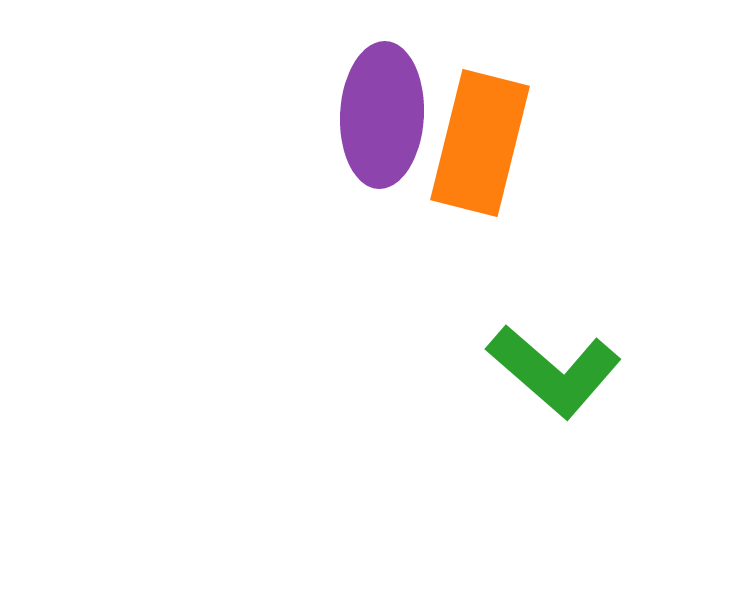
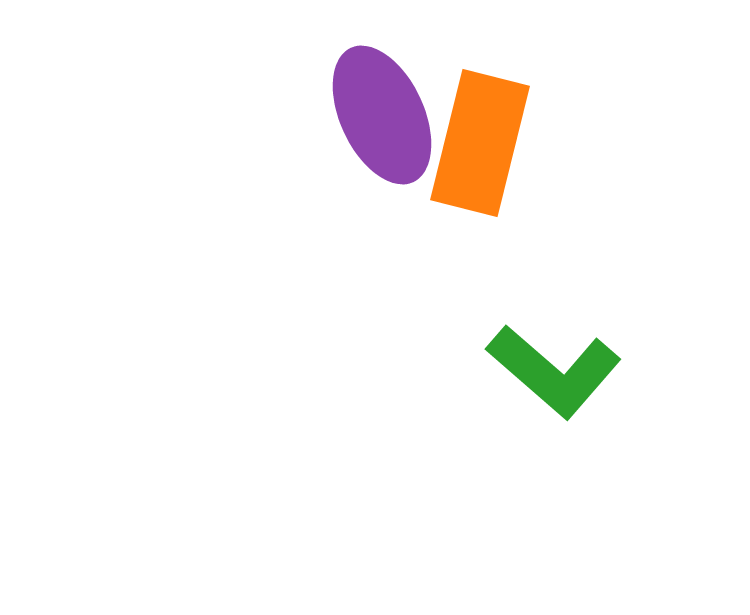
purple ellipse: rotated 28 degrees counterclockwise
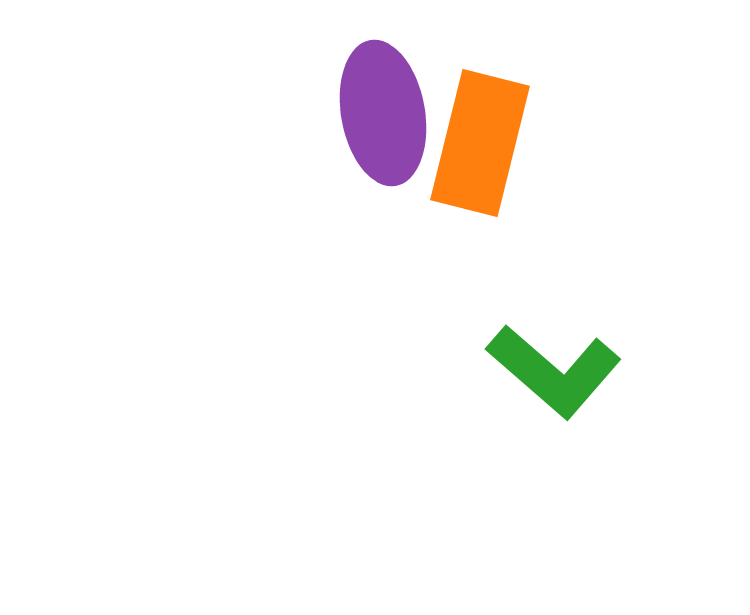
purple ellipse: moved 1 px right, 2 px up; rotated 15 degrees clockwise
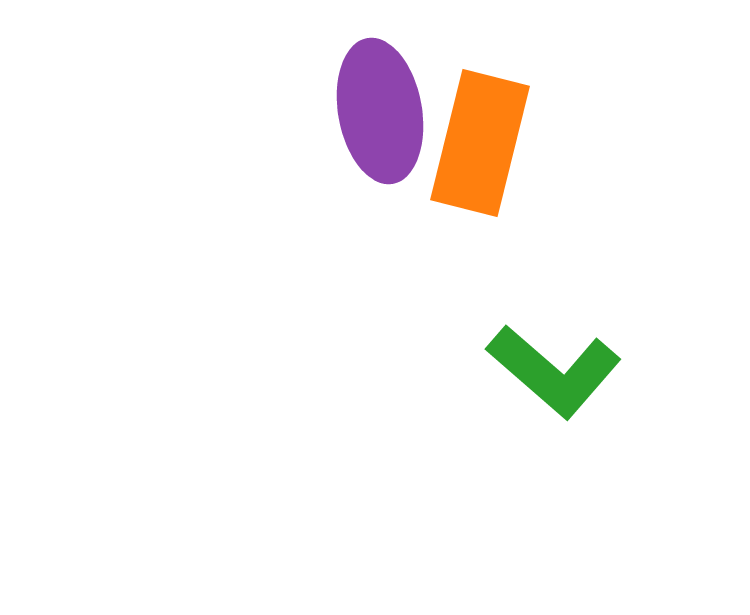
purple ellipse: moved 3 px left, 2 px up
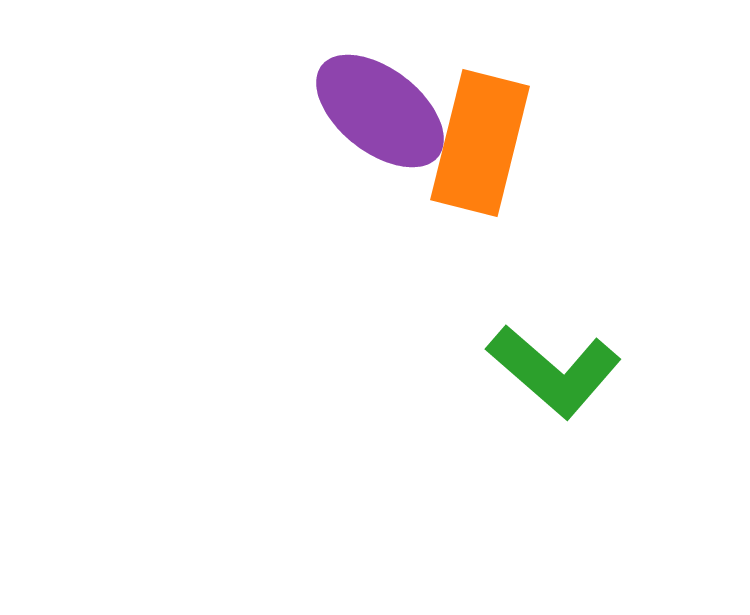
purple ellipse: rotated 42 degrees counterclockwise
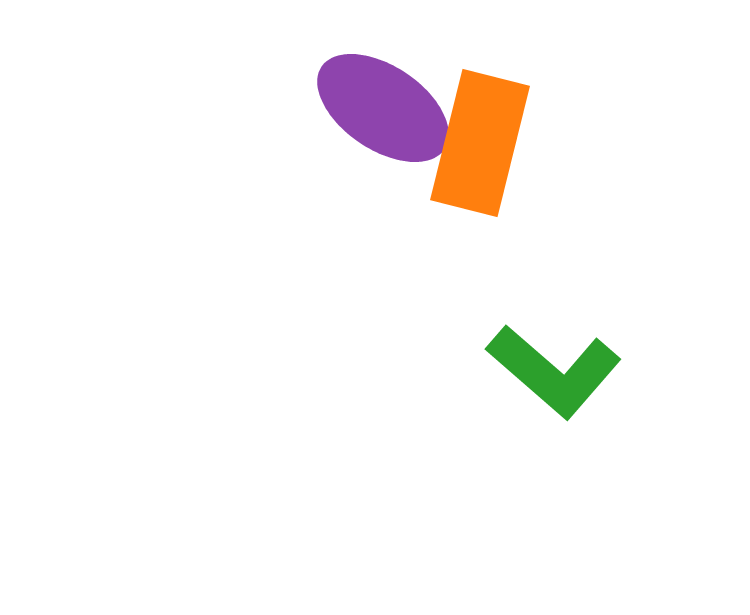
purple ellipse: moved 3 px right, 3 px up; rotated 4 degrees counterclockwise
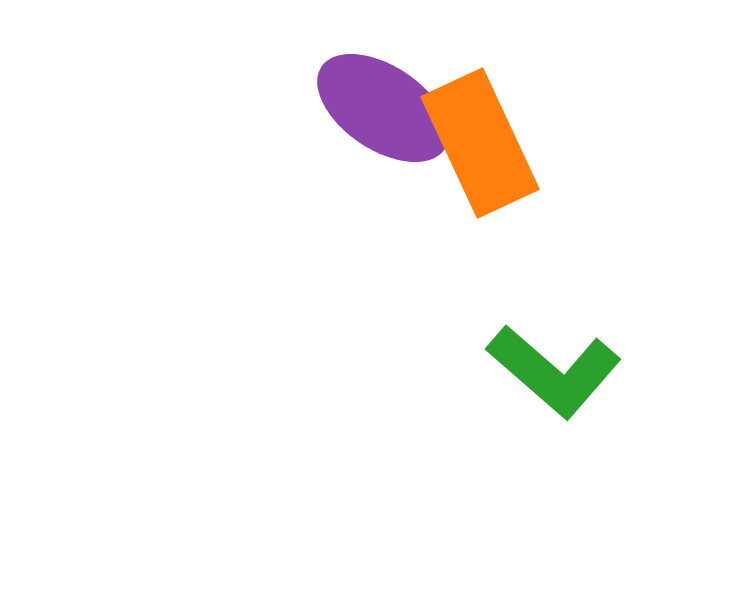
orange rectangle: rotated 39 degrees counterclockwise
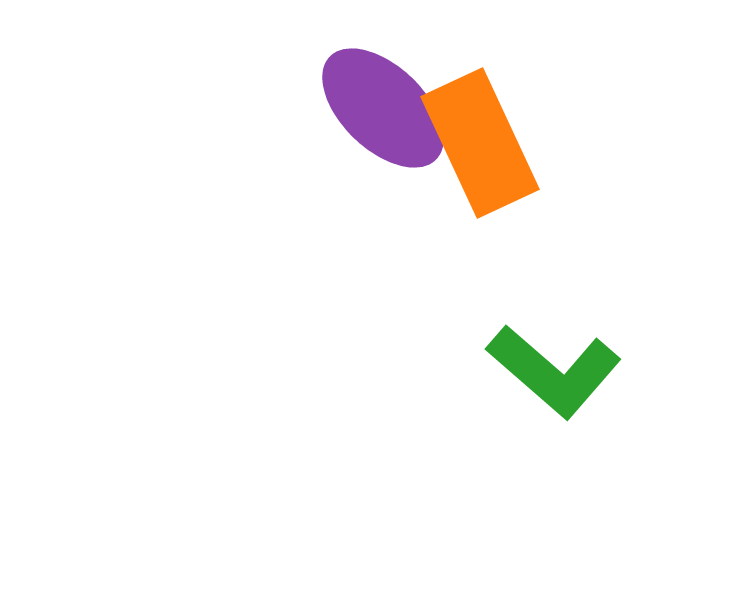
purple ellipse: rotated 10 degrees clockwise
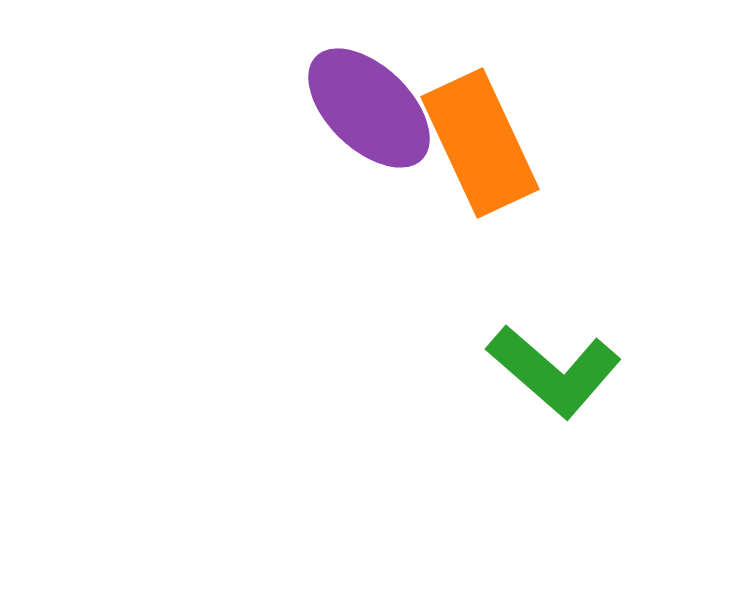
purple ellipse: moved 14 px left
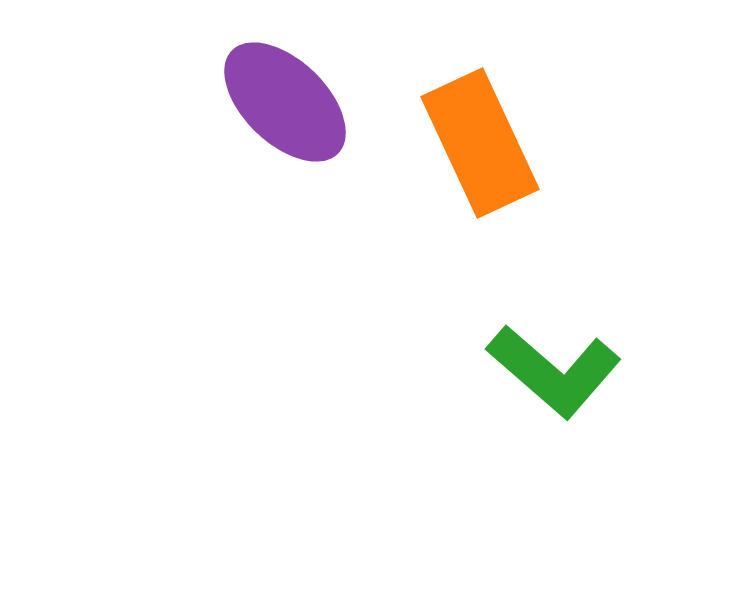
purple ellipse: moved 84 px left, 6 px up
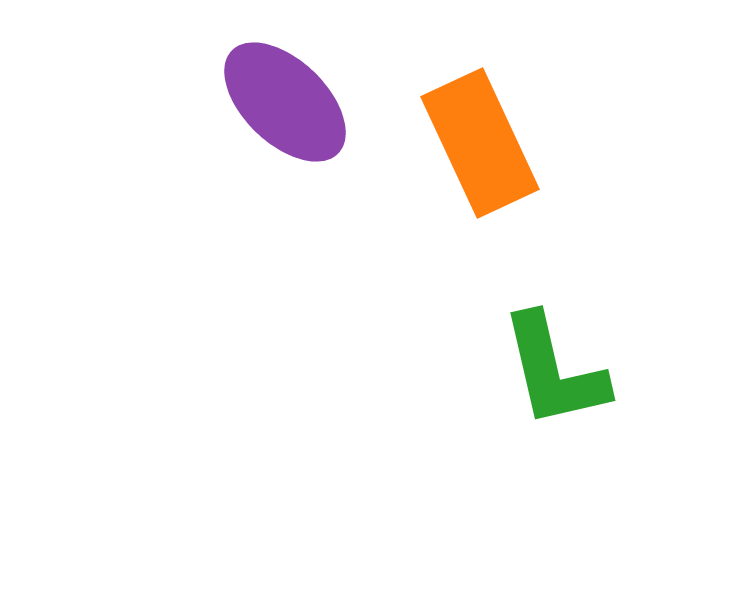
green L-shape: rotated 36 degrees clockwise
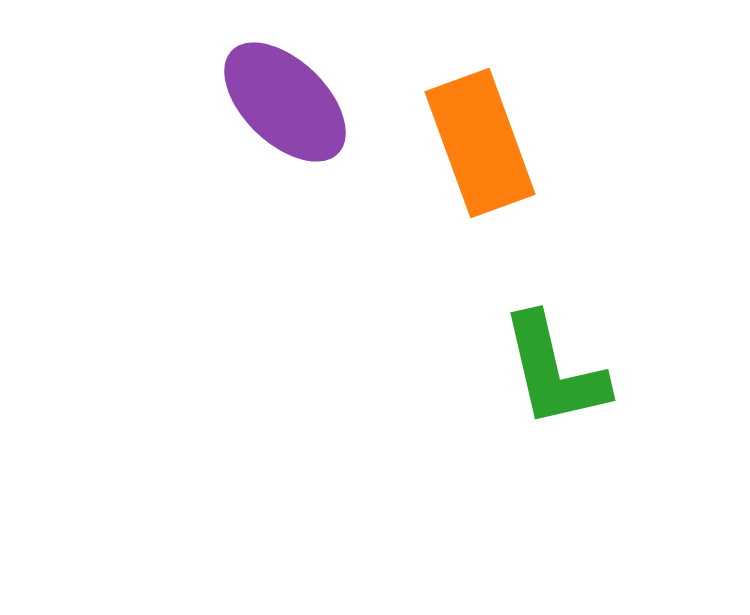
orange rectangle: rotated 5 degrees clockwise
